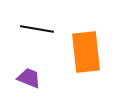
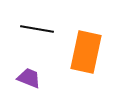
orange rectangle: rotated 18 degrees clockwise
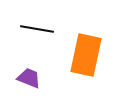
orange rectangle: moved 3 px down
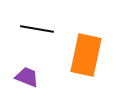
purple trapezoid: moved 2 px left, 1 px up
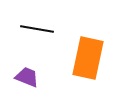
orange rectangle: moved 2 px right, 3 px down
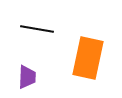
purple trapezoid: rotated 70 degrees clockwise
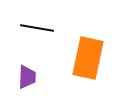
black line: moved 1 px up
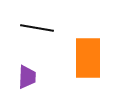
orange rectangle: rotated 12 degrees counterclockwise
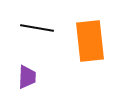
orange rectangle: moved 2 px right, 17 px up; rotated 6 degrees counterclockwise
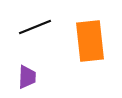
black line: moved 2 px left, 1 px up; rotated 32 degrees counterclockwise
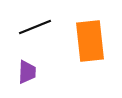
purple trapezoid: moved 5 px up
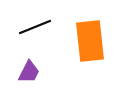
purple trapezoid: moved 2 px right; rotated 25 degrees clockwise
